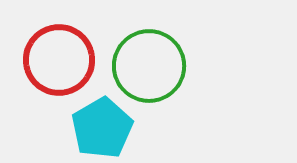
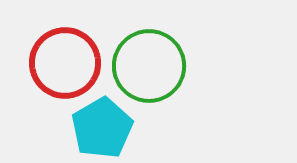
red circle: moved 6 px right, 3 px down
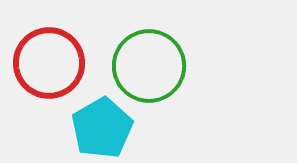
red circle: moved 16 px left
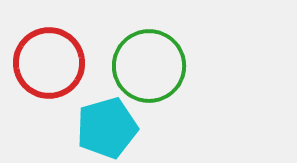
cyan pentagon: moved 5 px right; rotated 14 degrees clockwise
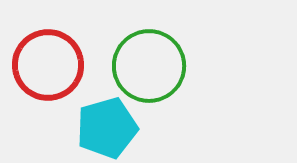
red circle: moved 1 px left, 2 px down
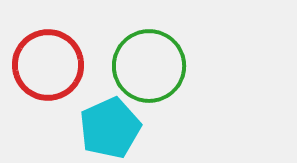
cyan pentagon: moved 3 px right; rotated 8 degrees counterclockwise
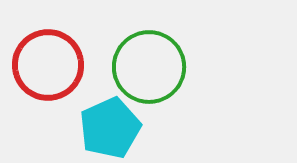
green circle: moved 1 px down
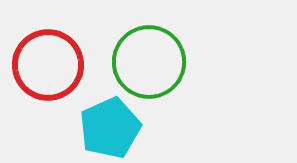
green circle: moved 5 px up
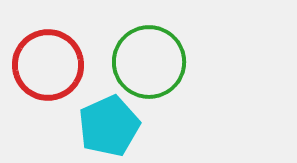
cyan pentagon: moved 1 px left, 2 px up
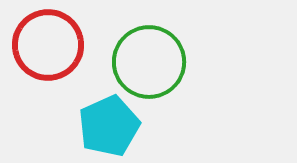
red circle: moved 20 px up
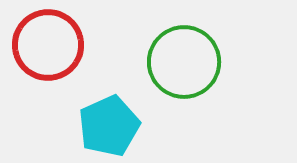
green circle: moved 35 px right
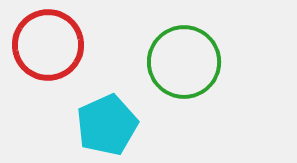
cyan pentagon: moved 2 px left, 1 px up
